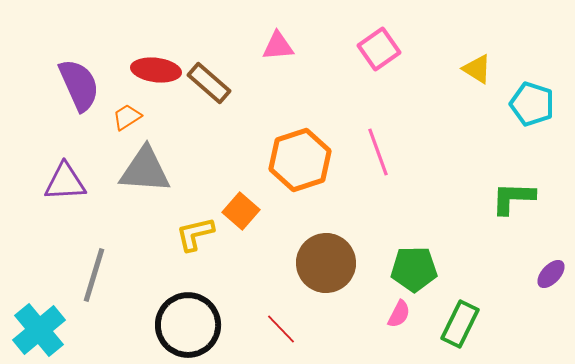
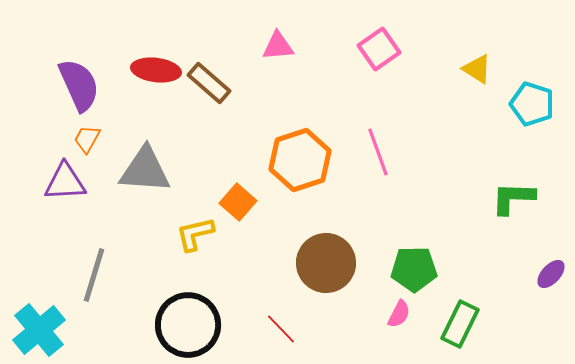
orange trapezoid: moved 40 px left, 22 px down; rotated 28 degrees counterclockwise
orange square: moved 3 px left, 9 px up
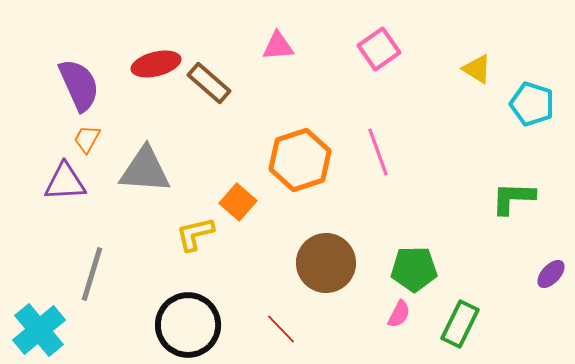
red ellipse: moved 6 px up; rotated 21 degrees counterclockwise
gray line: moved 2 px left, 1 px up
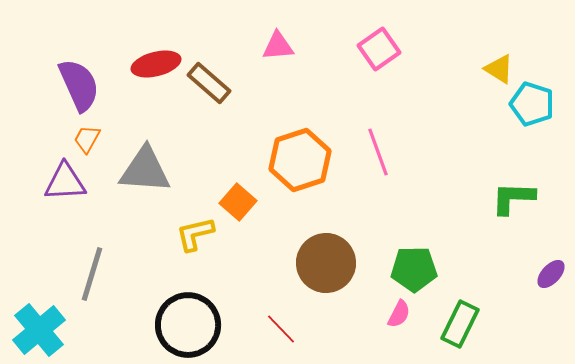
yellow triangle: moved 22 px right
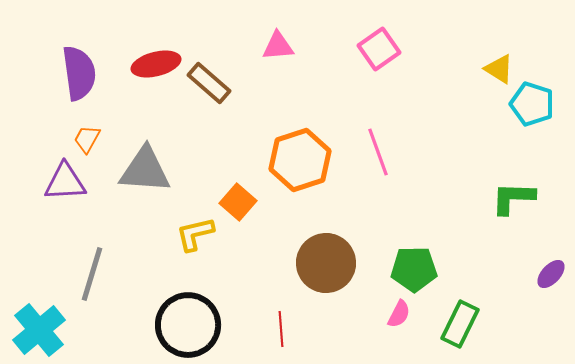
purple semicircle: moved 12 px up; rotated 16 degrees clockwise
red line: rotated 40 degrees clockwise
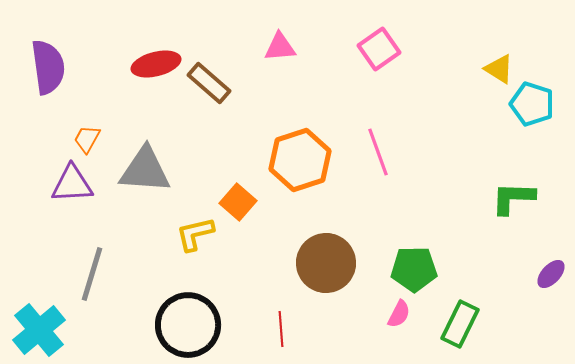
pink triangle: moved 2 px right, 1 px down
purple semicircle: moved 31 px left, 6 px up
purple triangle: moved 7 px right, 2 px down
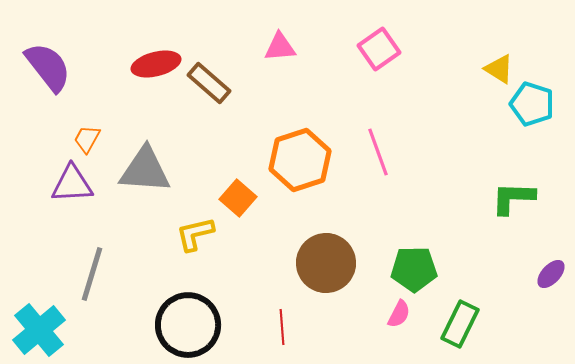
purple semicircle: rotated 30 degrees counterclockwise
orange square: moved 4 px up
red line: moved 1 px right, 2 px up
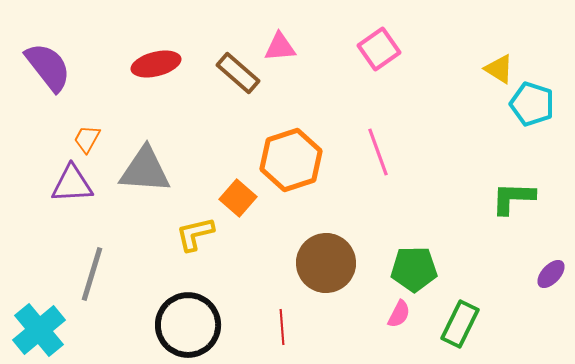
brown rectangle: moved 29 px right, 10 px up
orange hexagon: moved 9 px left
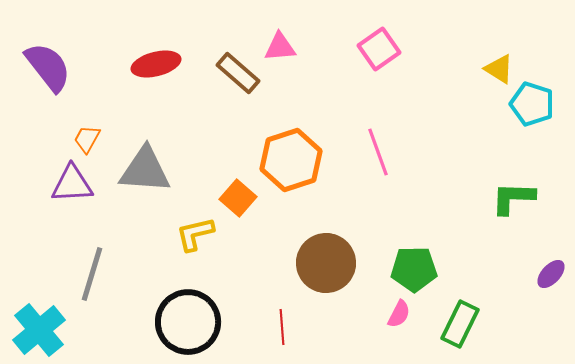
black circle: moved 3 px up
